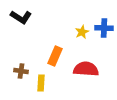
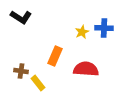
yellow rectangle: moved 3 px left; rotated 42 degrees counterclockwise
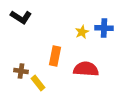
orange rectangle: rotated 12 degrees counterclockwise
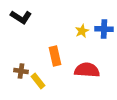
blue cross: moved 1 px down
yellow star: moved 1 px up
orange rectangle: rotated 24 degrees counterclockwise
red semicircle: moved 1 px right, 1 px down
yellow rectangle: moved 2 px up
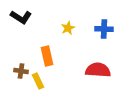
yellow star: moved 14 px left, 3 px up
orange rectangle: moved 8 px left
red semicircle: moved 11 px right
yellow rectangle: rotated 14 degrees clockwise
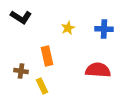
yellow rectangle: moved 4 px right, 5 px down
